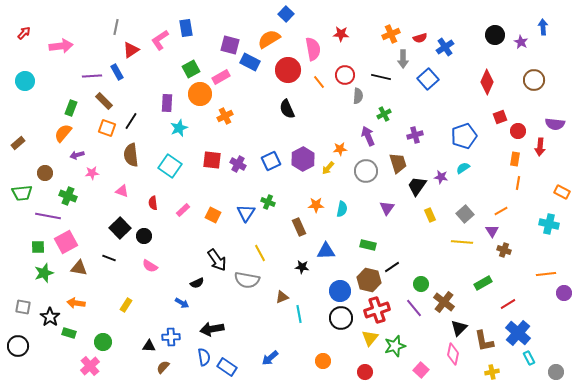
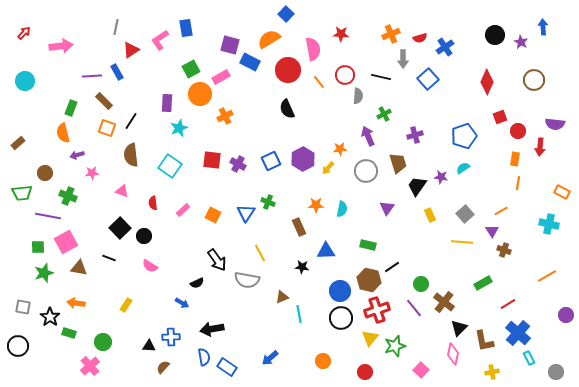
orange semicircle at (63, 133): rotated 54 degrees counterclockwise
orange line at (546, 274): moved 1 px right, 2 px down; rotated 24 degrees counterclockwise
purple circle at (564, 293): moved 2 px right, 22 px down
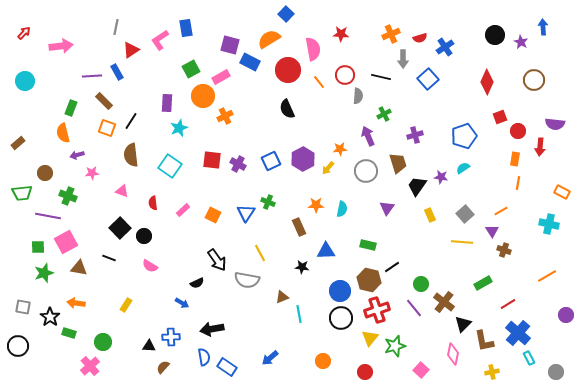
orange circle at (200, 94): moved 3 px right, 2 px down
black triangle at (459, 328): moved 4 px right, 4 px up
